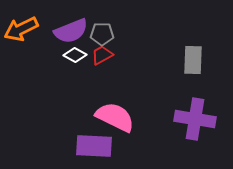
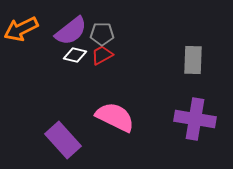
purple semicircle: rotated 16 degrees counterclockwise
white diamond: rotated 15 degrees counterclockwise
purple rectangle: moved 31 px left, 6 px up; rotated 45 degrees clockwise
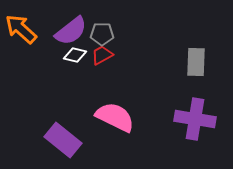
orange arrow: rotated 68 degrees clockwise
gray rectangle: moved 3 px right, 2 px down
purple rectangle: rotated 9 degrees counterclockwise
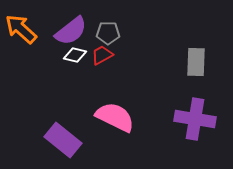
gray pentagon: moved 6 px right, 1 px up
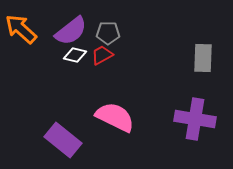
gray rectangle: moved 7 px right, 4 px up
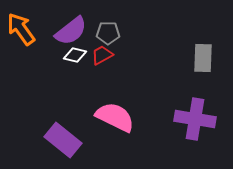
orange arrow: rotated 12 degrees clockwise
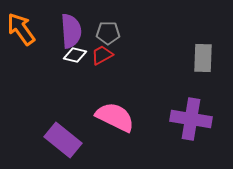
purple semicircle: rotated 56 degrees counterclockwise
purple cross: moved 4 px left
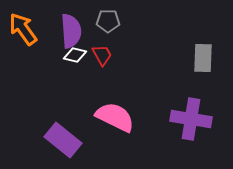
orange arrow: moved 2 px right
gray pentagon: moved 12 px up
red trapezoid: rotated 90 degrees clockwise
